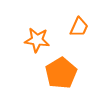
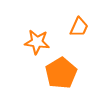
orange star: moved 2 px down
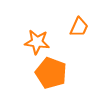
orange pentagon: moved 10 px left; rotated 20 degrees counterclockwise
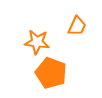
orange trapezoid: moved 2 px left, 1 px up
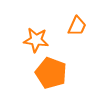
orange star: moved 1 px left, 2 px up
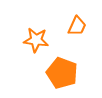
orange pentagon: moved 11 px right
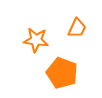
orange trapezoid: moved 2 px down
